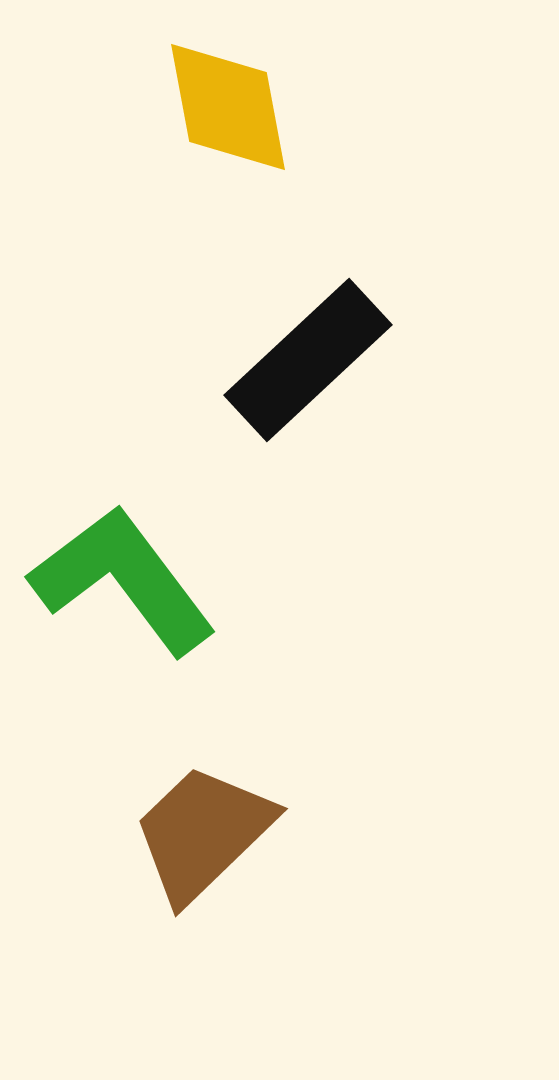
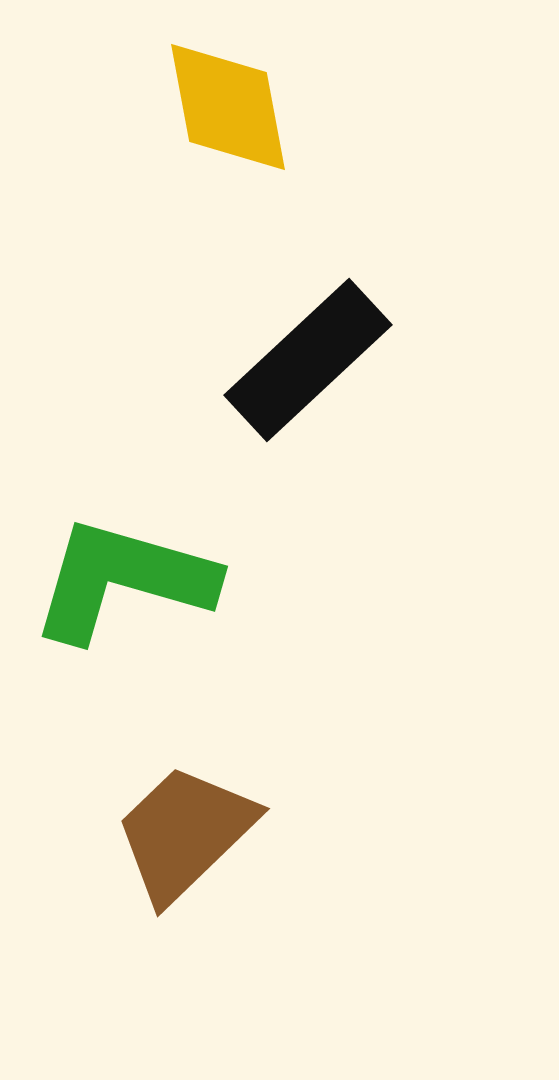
green L-shape: rotated 37 degrees counterclockwise
brown trapezoid: moved 18 px left
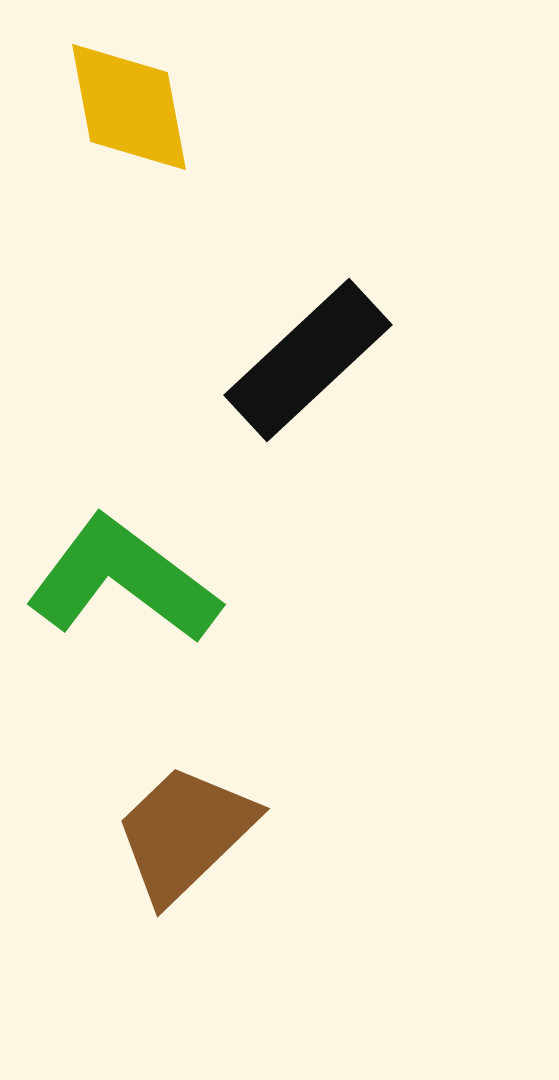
yellow diamond: moved 99 px left
green L-shape: rotated 21 degrees clockwise
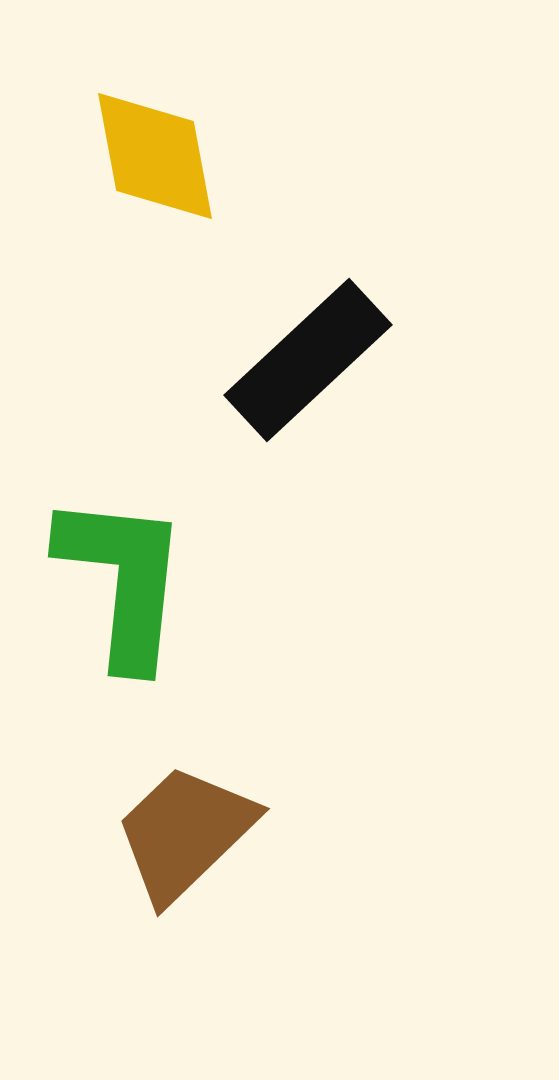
yellow diamond: moved 26 px right, 49 px down
green L-shape: rotated 59 degrees clockwise
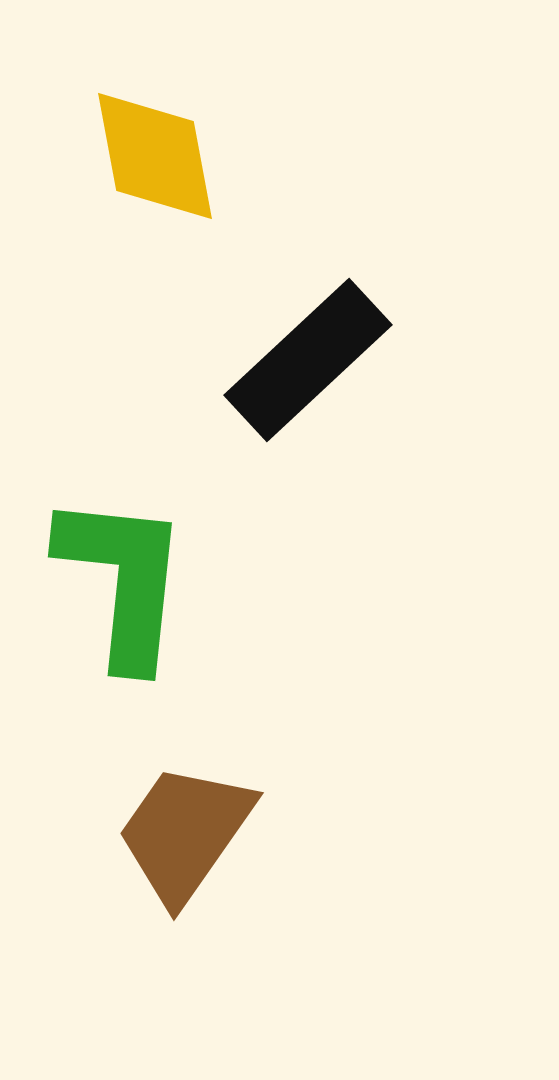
brown trapezoid: rotated 11 degrees counterclockwise
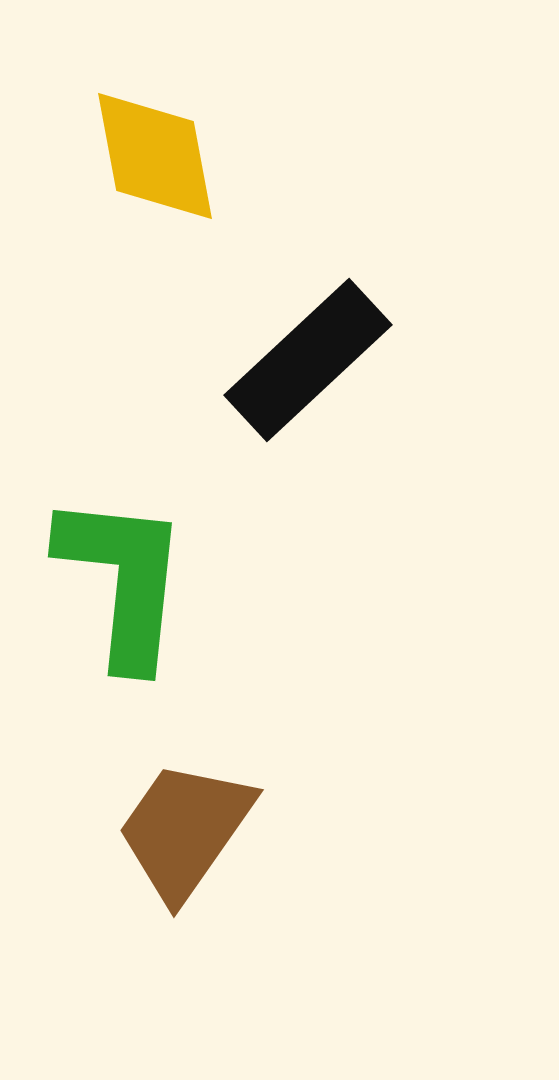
brown trapezoid: moved 3 px up
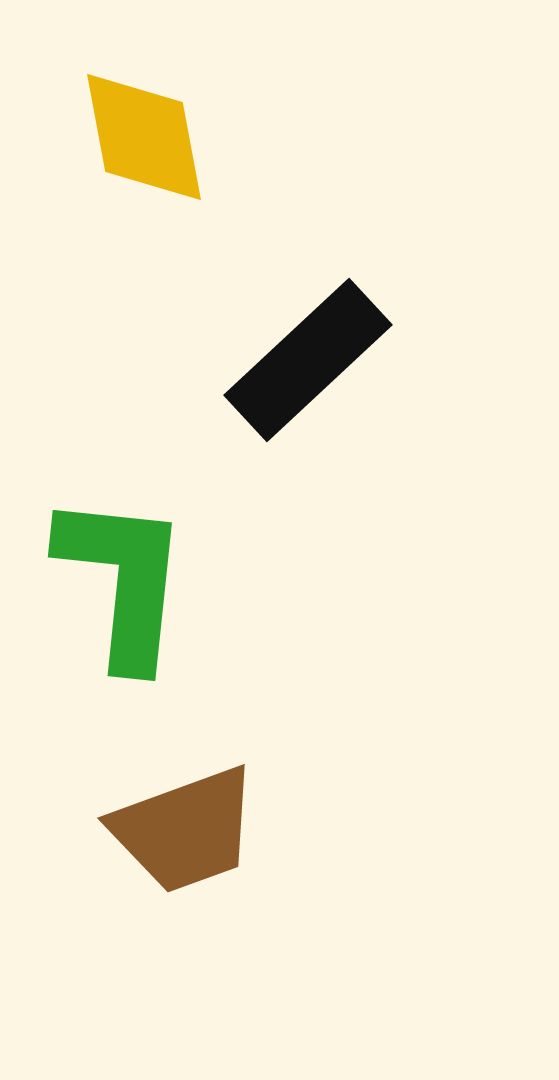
yellow diamond: moved 11 px left, 19 px up
brown trapezoid: rotated 145 degrees counterclockwise
